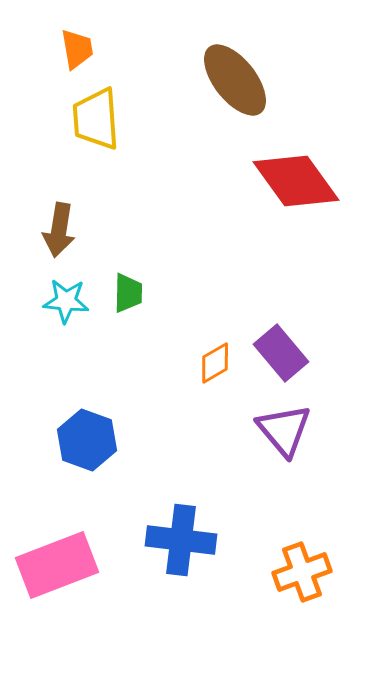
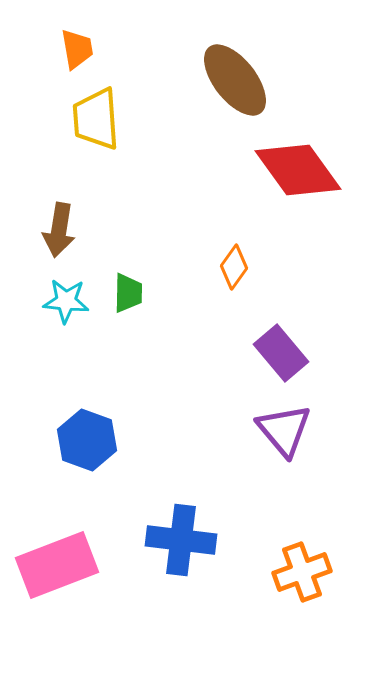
red diamond: moved 2 px right, 11 px up
orange diamond: moved 19 px right, 96 px up; rotated 24 degrees counterclockwise
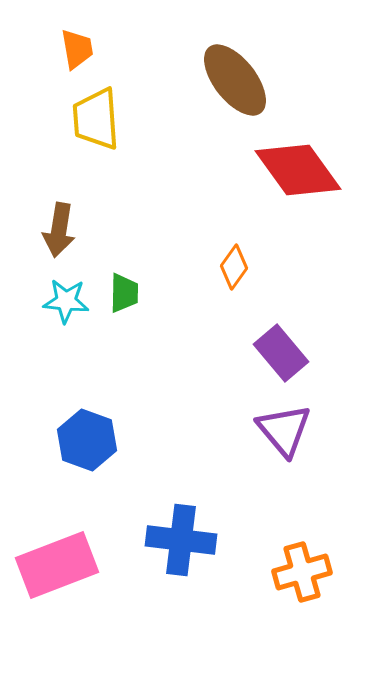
green trapezoid: moved 4 px left
orange cross: rotated 4 degrees clockwise
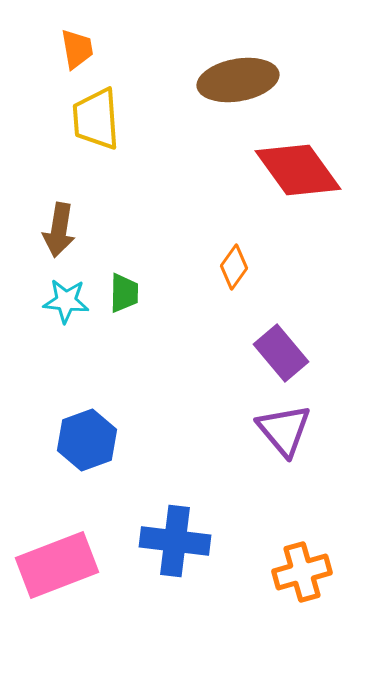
brown ellipse: moved 3 px right; rotated 62 degrees counterclockwise
blue hexagon: rotated 20 degrees clockwise
blue cross: moved 6 px left, 1 px down
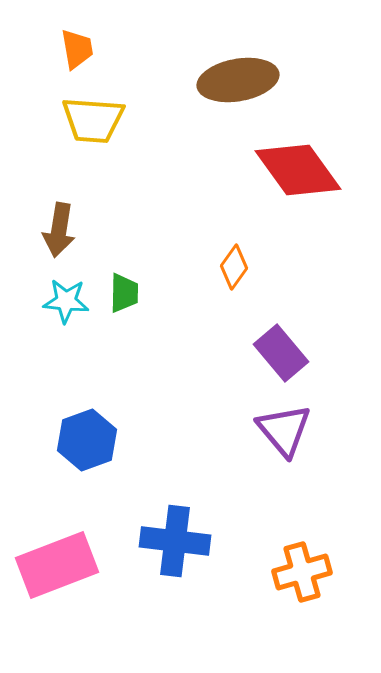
yellow trapezoid: moved 3 px left, 1 px down; rotated 82 degrees counterclockwise
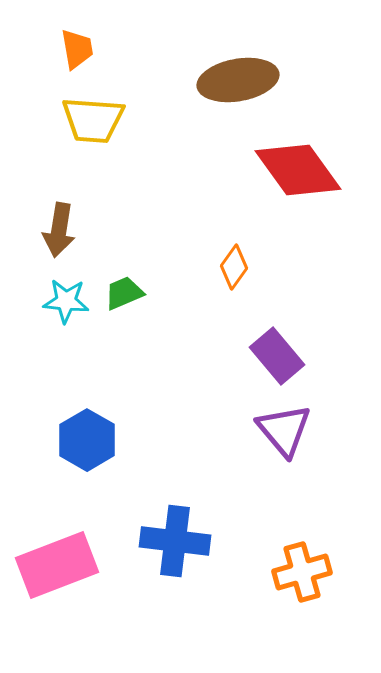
green trapezoid: rotated 114 degrees counterclockwise
purple rectangle: moved 4 px left, 3 px down
blue hexagon: rotated 10 degrees counterclockwise
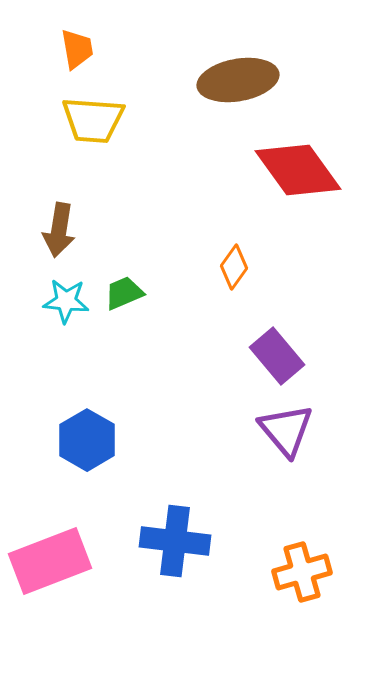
purple triangle: moved 2 px right
pink rectangle: moved 7 px left, 4 px up
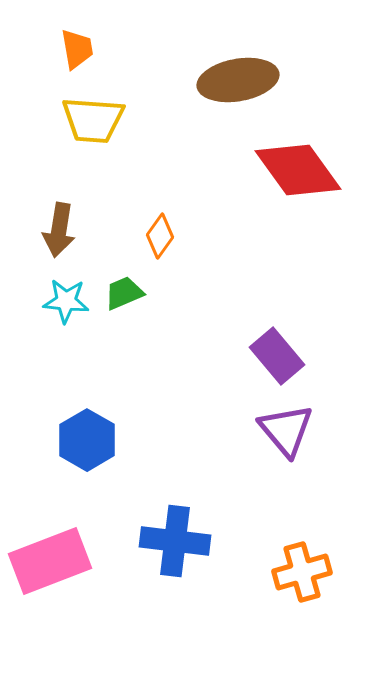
orange diamond: moved 74 px left, 31 px up
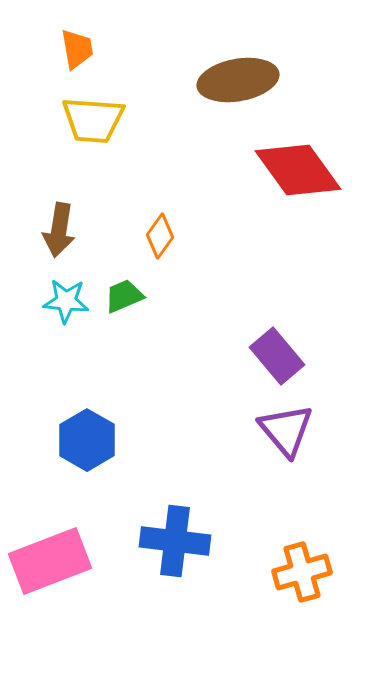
green trapezoid: moved 3 px down
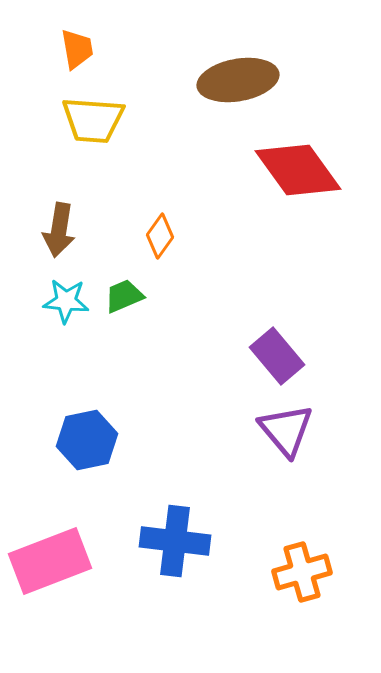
blue hexagon: rotated 18 degrees clockwise
